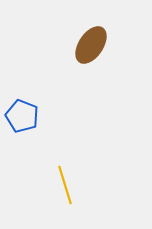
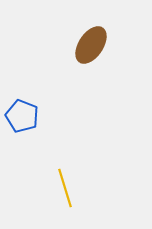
yellow line: moved 3 px down
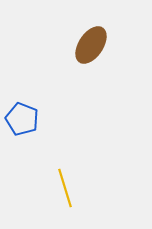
blue pentagon: moved 3 px down
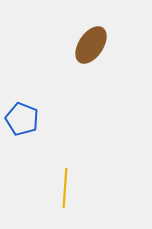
yellow line: rotated 21 degrees clockwise
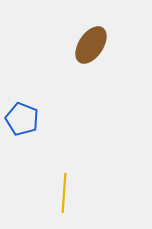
yellow line: moved 1 px left, 5 px down
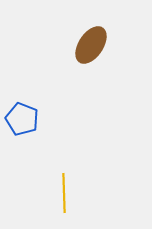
yellow line: rotated 6 degrees counterclockwise
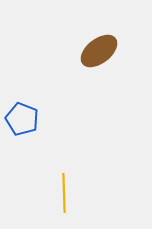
brown ellipse: moved 8 px right, 6 px down; rotated 18 degrees clockwise
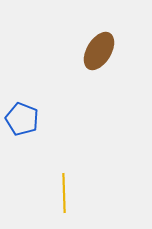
brown ellipse: rotated 21 degrees counterclockwise
